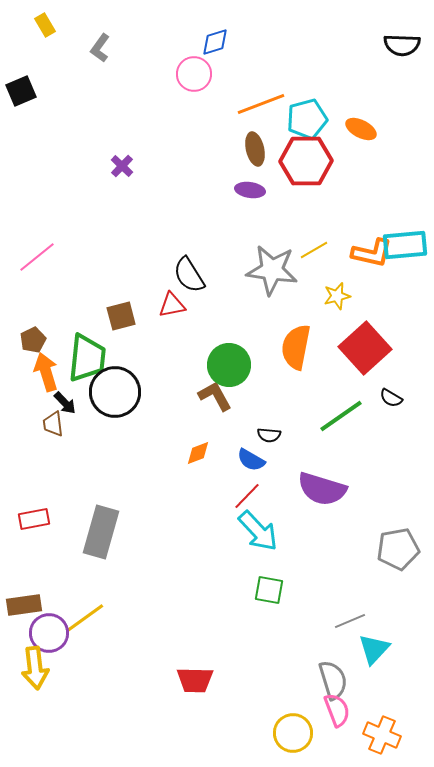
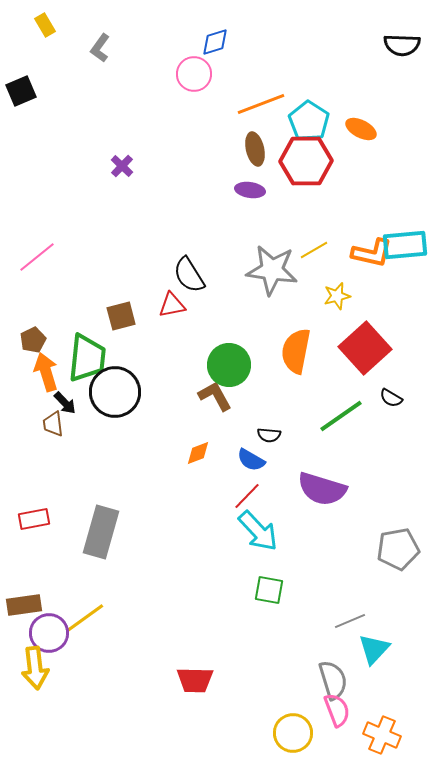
cyan pentagon at (307, 119): moved 2 px right, 2 px down; rotated 24 degrees counterclockwise
orange semicircle at (296, 347): moved 4 px down
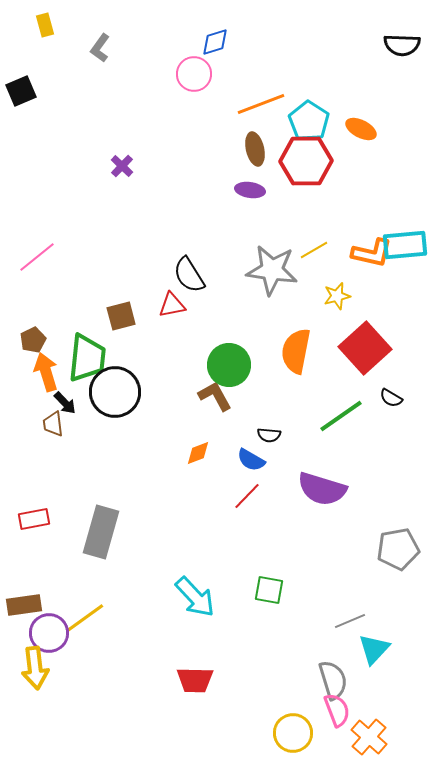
yellow rectangle at (45, 25): rotated 15 degrees clockwise
cyan arrow at (258, 531): moved 63 px left, 66 px down
orange cross at (382, 735): moved 13 px left, 2 px down; rotated 18 degrees clockwise
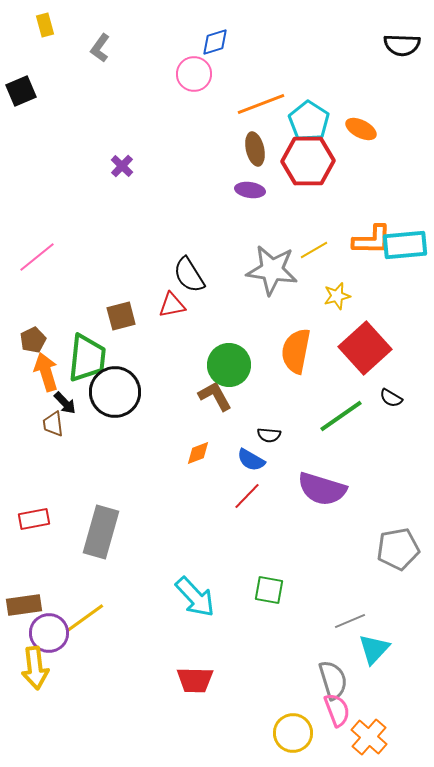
red hexagon at (306, 161): moved 2 px right
orange L-shape at (372, 253): moved 13 px up; rotated 12 degrees counterclockwise
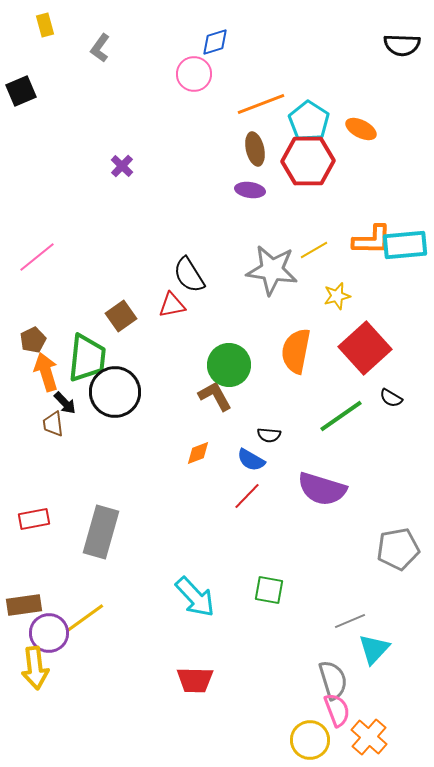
brown square at (121, 316): rotated 20 degrees counterclockwise
yellow circle at (293, 733): moved 17 px right, 7 px down
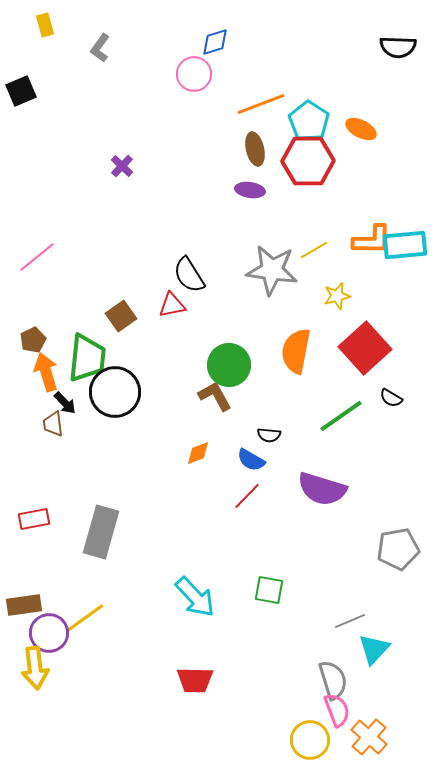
black semicircle at (402, 45): moved 4 px left, 2 px down
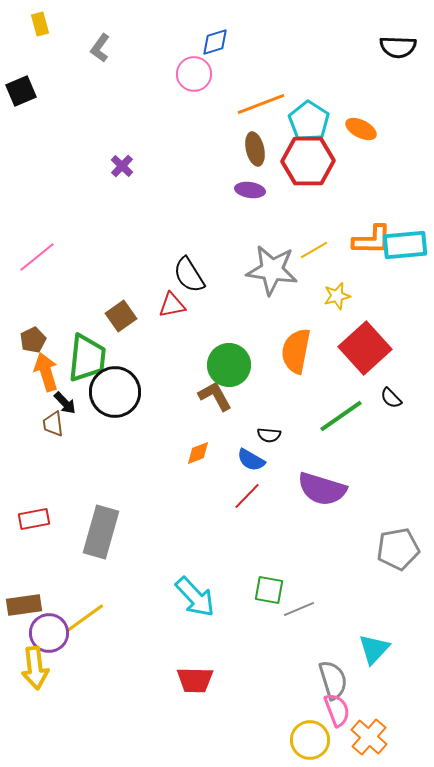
yellow rectangle at (45, 25): moved 5 px left, 1 px up
black semicircle at (391, 398): rotated 15 degrees clockwise
gray line at (350, 621): moved 51 px left, 12 px up
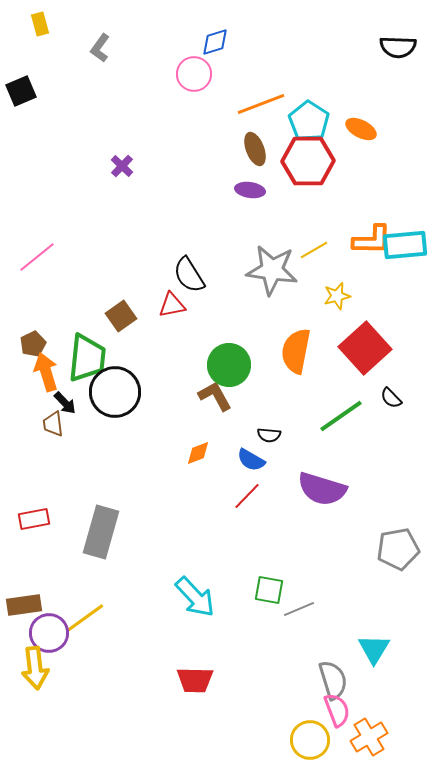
brown ellipse at (255, 149): rotated 8 degrees counterclockwise
brown pentagon at (33, 340): moved 4 px down
cyan triangle at (374, 649): rotated 12 degrees counterclockwise
orange cross at (369, 737): rotated 18 degrees clockwise
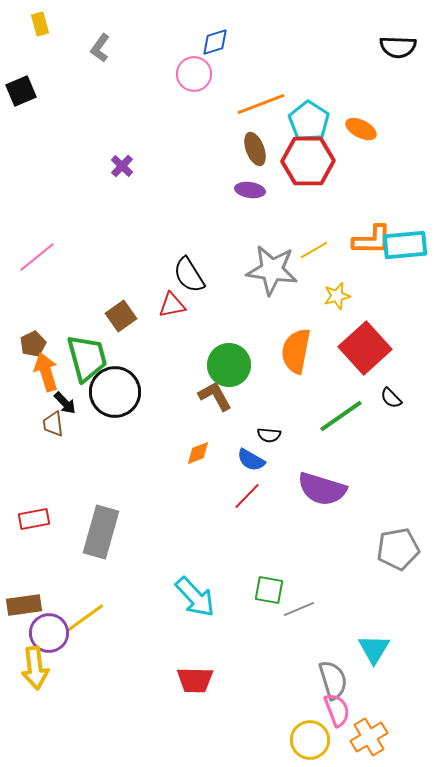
green trapezoid at (87, 358): rotated 21 degrees counterclockwise
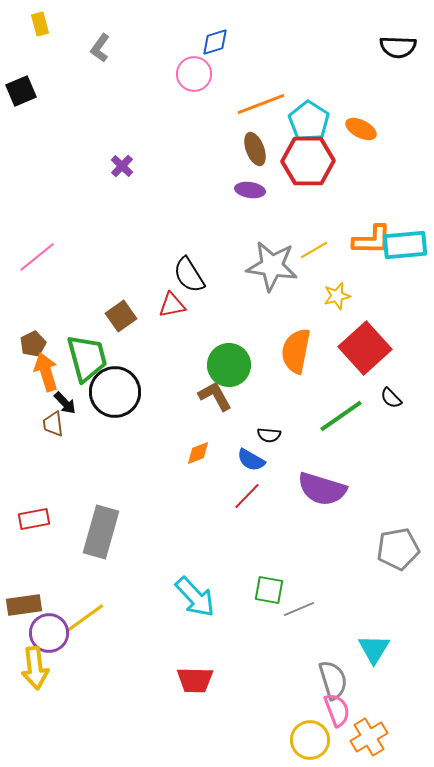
gray star at (272, 270): moved 4 px up
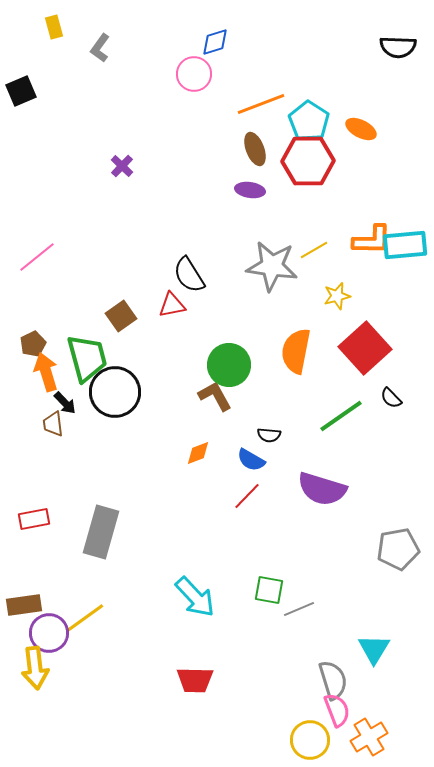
yellow rectangle at (40, 24): moved 14 px right, 3 px down
